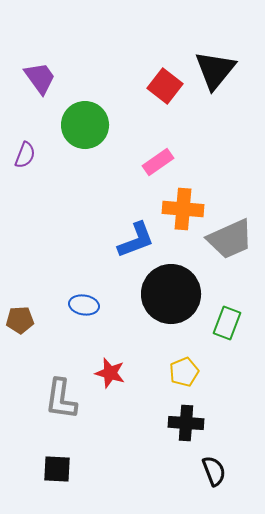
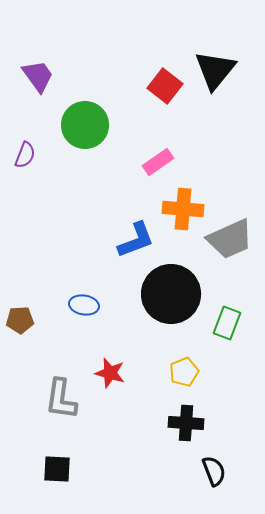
purple trapezoid: moved 2 px left, 2 px up
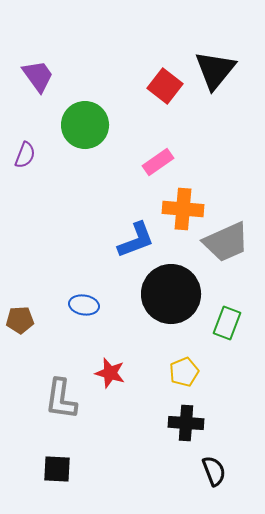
gray trapezoid: moved 4 px left, 3 px down
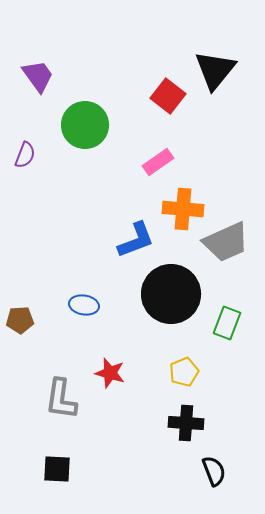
red square: moved 3 px right, 10 px down
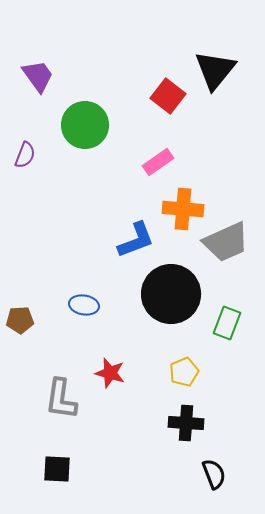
black semicircle: moved 3 px down
